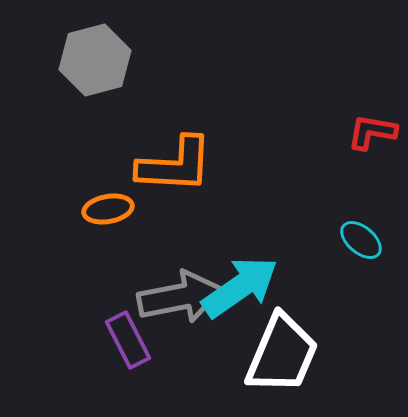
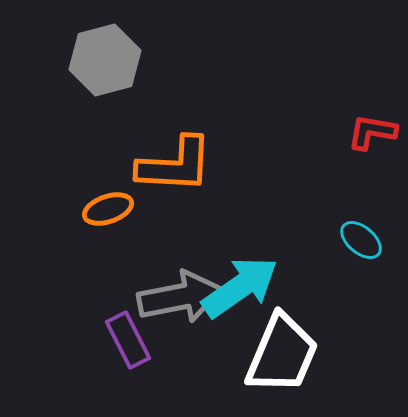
gray hexagon: moved 10 px right
orange ellipse: rotated 9 degrees counterclockwise
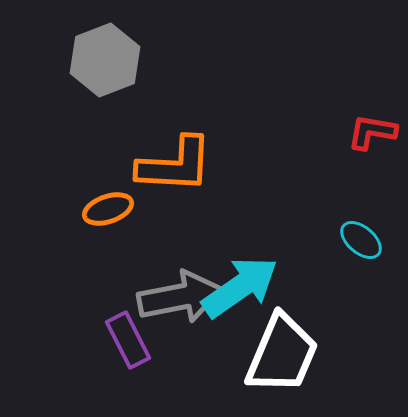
gray hexagon: rotated 6 degrees counterclockwise
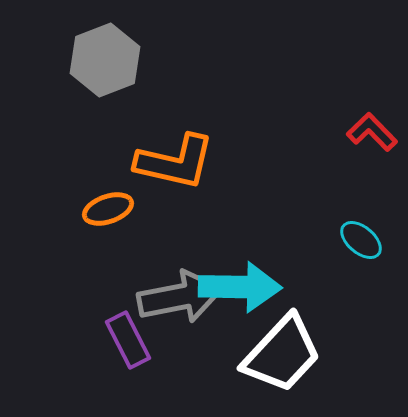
red L-shape: rotated 36 degrees clockwise
orange L-shape: moved 3 px up; rotated 10 degrees clockwise
cyan arrow: rotated 36 degrees clockwise
white trapezoid: rotated 20 degrees clockwise
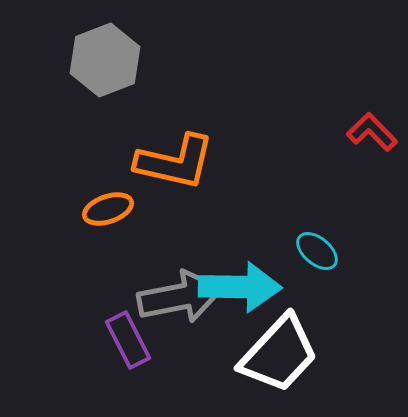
cyan ellipse: moved 44 px left, 11 px down
white trapezoid: moved 3 px left
